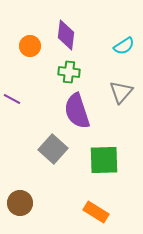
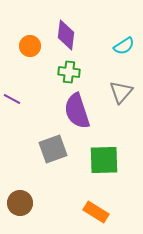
gray square: rotated 28 degrees clockwise
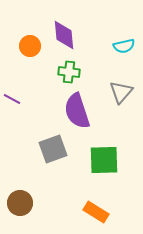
purple diamond: moved 2 px left; rotated 12 degrees counterclockwise
cyan semicircle: rotated 20 degrees clockwise
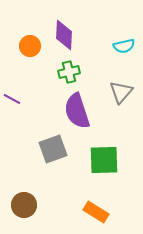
purple diamond: rotated 8 degrees clockwise
green cross: rotated 20 degrees counterclockwise
brown circle: moved 4 px right, 2 px down
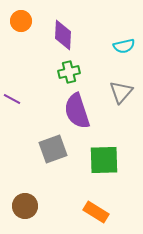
purple diamond: moved 1 px left
orange circle: moved 9 px left, 25 px up
brown circle: moved 1 px right, 1 px down
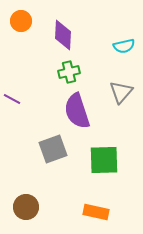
brown circle: moved 1 px right, 1 px down
orange rectangle: rotated 20 degrees counterclockwise
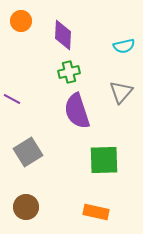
gray square: moved 25 px left, 3 px down; rotated 12 degrees counterclockwise
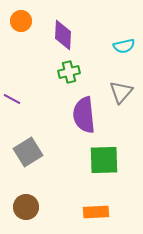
purple semicircle: moved 7 px right, 4 px down; rotated 12 degrees clockwise
orange rectangle: rotated 15 degrees counterclockwise
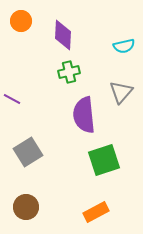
green square: rotated 16 degrees counterclockwise
orange rectangle: rotated 25 degrees counterclockwise
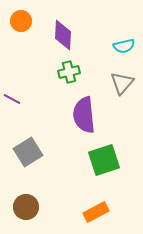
gray triangle: moved 1 px right, 9 px up
